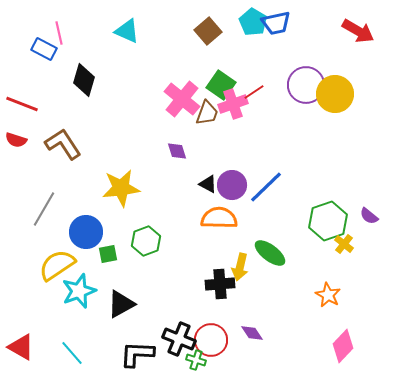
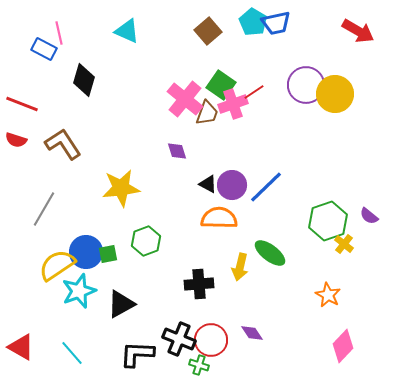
pink cross at (182, 99): moved 3 px right
blue circle at (86, 232): moved 20 px down
black cross at (220, 284): moved 21 px left
green cross at (196, 360): moved 3 px right, 5 px down
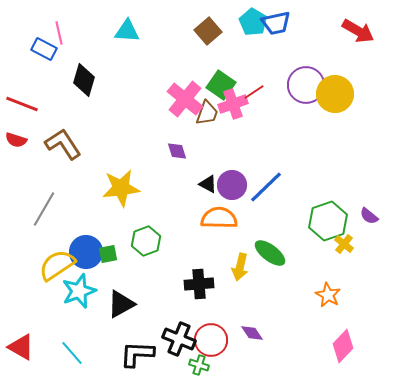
cyan triangle at (127, 31): rotated 20 degrees counterclockwise
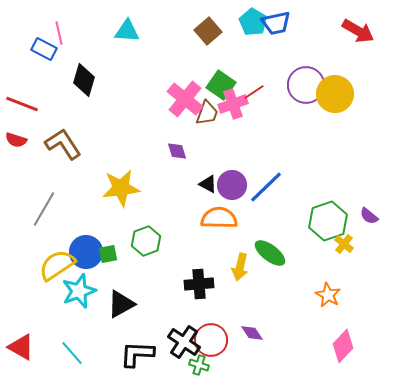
black cross at (179, 339): moved 5 px right, 3 px down; rotated 12 degrees clockwise
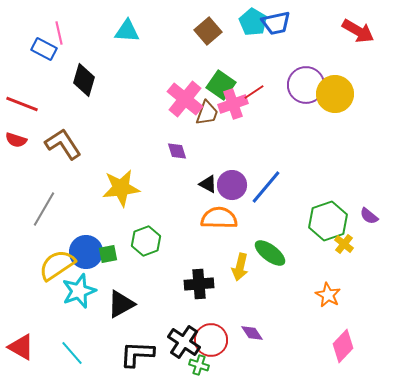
blue line at (266, 187): rotated 6 degrees counterclockwise
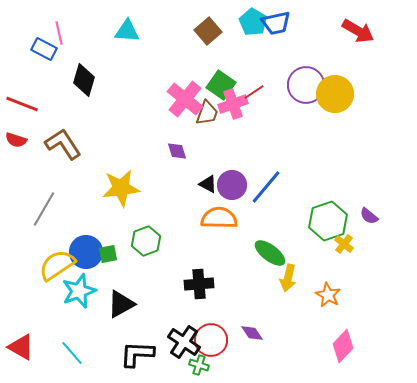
yellow arrow at (240, 267): moved 48 px right, 11 px down
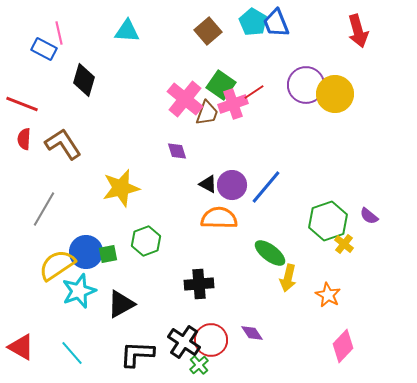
blue trapezoid at (276, 23): rotated 80 degrees clockwise
red arrow at (358, 31): rotated 44 degrees clockwise
red semicircle at (16, 140): moved 8 px right, 1 px up; rotated 75 degrees clockwise
yellow star at (121, 188): rotated 6 degrees counterclockwise
green cross at (199, 365): rotated 30 degrees clockwise
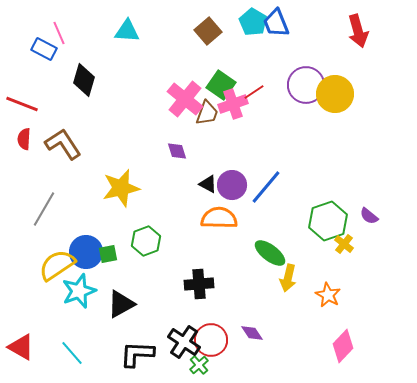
pink line at (59, 33): rotated 10 degrees counterclockwise
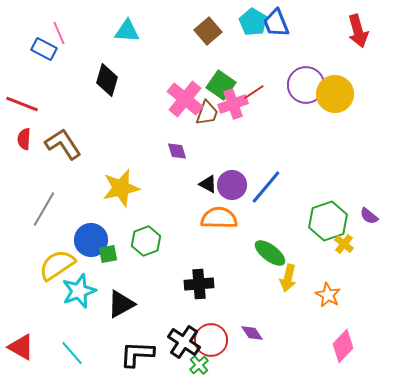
black diamond at (84, 80): moved 23 px right
blue circle at (86, 252): moved 5 px right, 12 px up
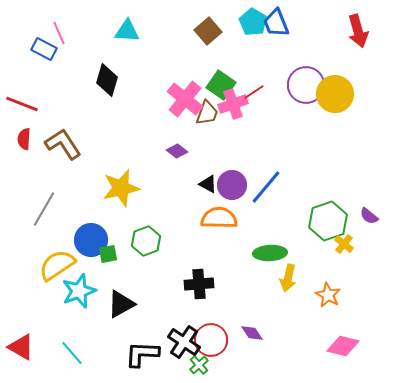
purple diamond at (177, 151): rotated 35 degrees counterclockwise
green ellipse at (270, 253): rotated 40 degrees counterclockwise
pink diamond at (343, 346): rotated 60 degrees clockwise
black L-shape at (137, 354): moved 5 px right
